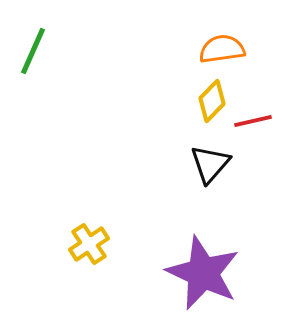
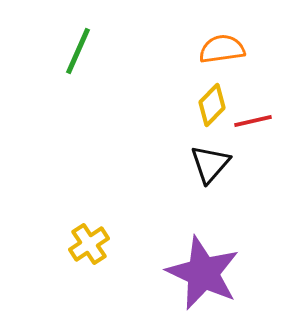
green line: moved 45 px right
yellow diamond: moved 4 px down
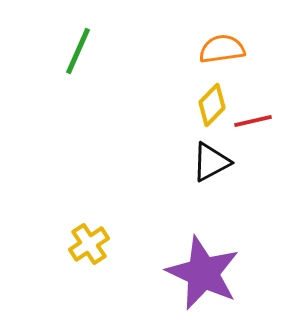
black triangle: moved 1 px right, 2 px up; rotated 21 degrees clockwise
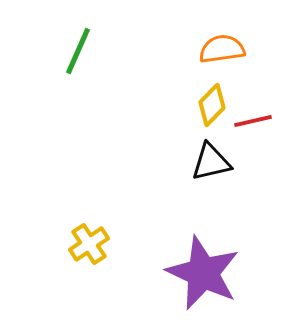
black triangle: rotated 15 degrees clockwise
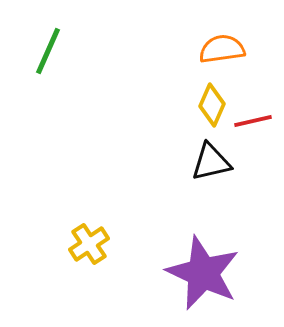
green line: moved 30 px left
yellow diamond: rotated 21 degrees counterclockwise
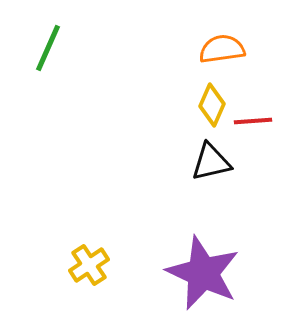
green line: moved 3 px up
red line: rotated 9 degrees clockwise
yellow cross: moved 21 px down
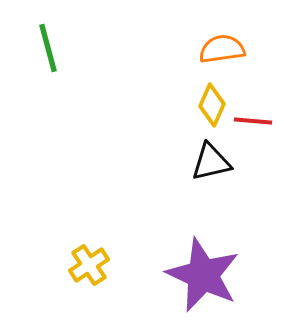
green line: rotated 39 degrees counterclockwise
red line: rotated 9 degrees clockwise
purple star: moved 2 px down
